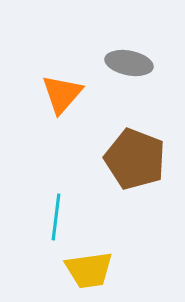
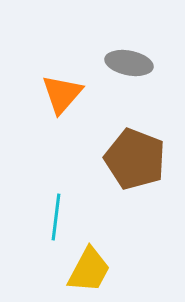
yellow trapezoid: rotated 54 degrees counterclockwise
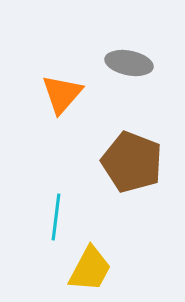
brown pentagon: moved 3 px left, 3 px down
yellow trapezoid: moved 1 px right, 1 px up
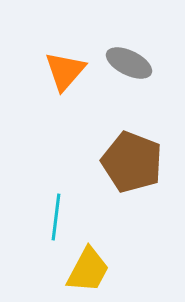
gray ellipse: rotated 15 degrees clockwise
orange triangle: moved 3 px right, 23 px up
yellow trapezoid: moved 2 px left, 1 px down
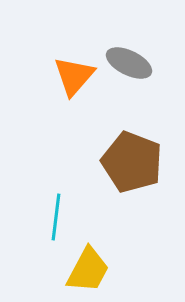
orange triangle: moved 9 px right, 5 px down
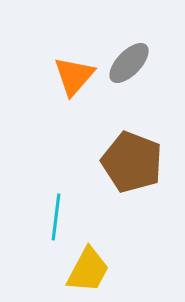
gray ellipse: rotated 72 degrees counterclockwise
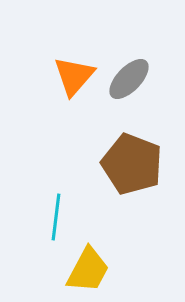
gray ellipse: moved 16 px down
brown pentagon: moved 2 px down
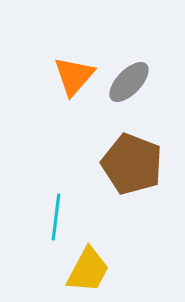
gray ellipse: moved 3 px down
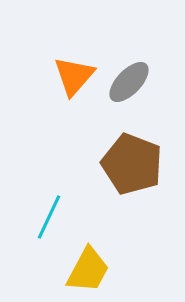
cyan line: moved 7 px left; rotated 18 degrees clockwise
